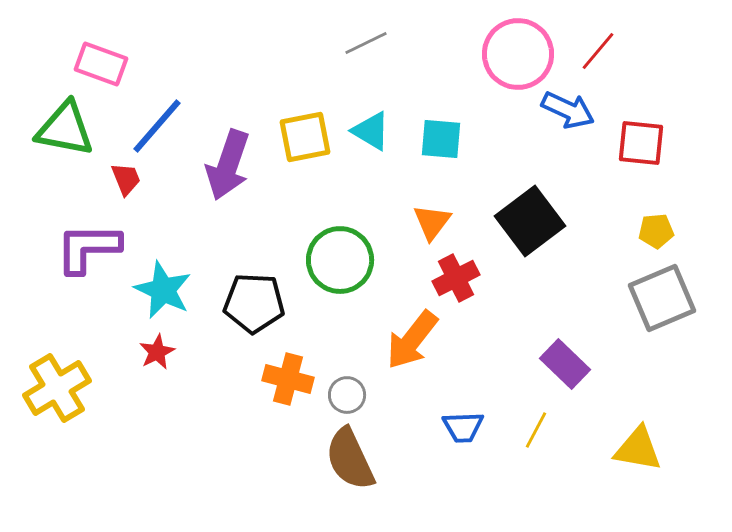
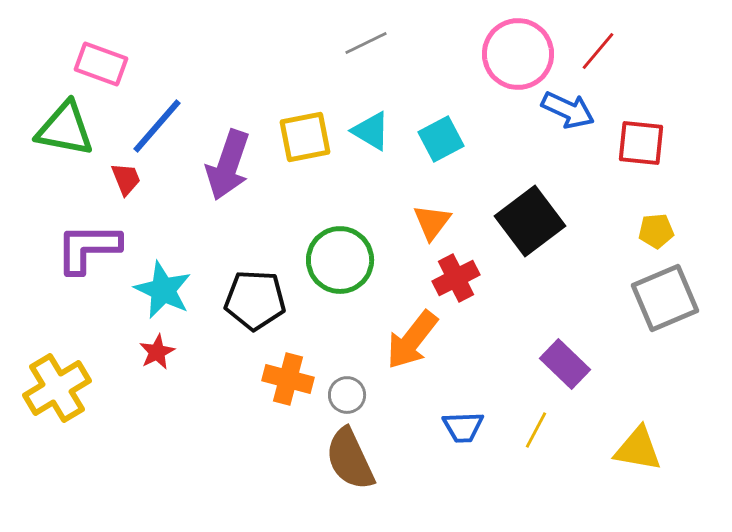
cyan square: rotated 33 degrees counterclockwise
gray square: moved 3 px right
black pentagon: moved 1 px right, 3 px up
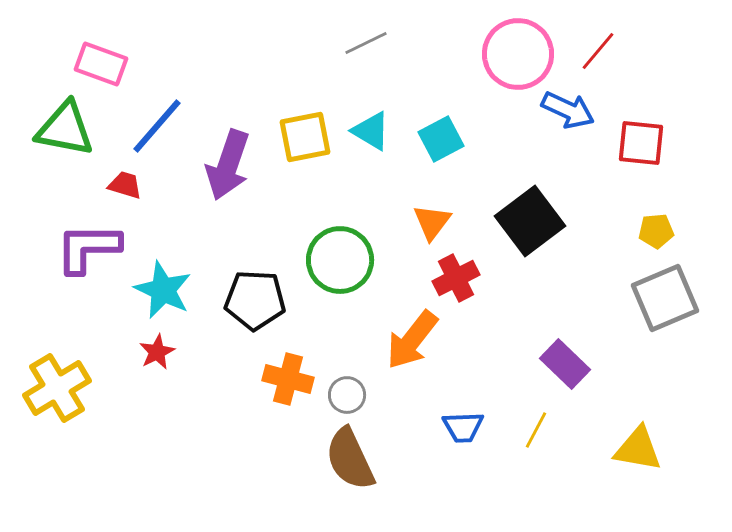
red trapezoid: moved 1 px left, 6 px down; rotated 51 degrees counterclockwise
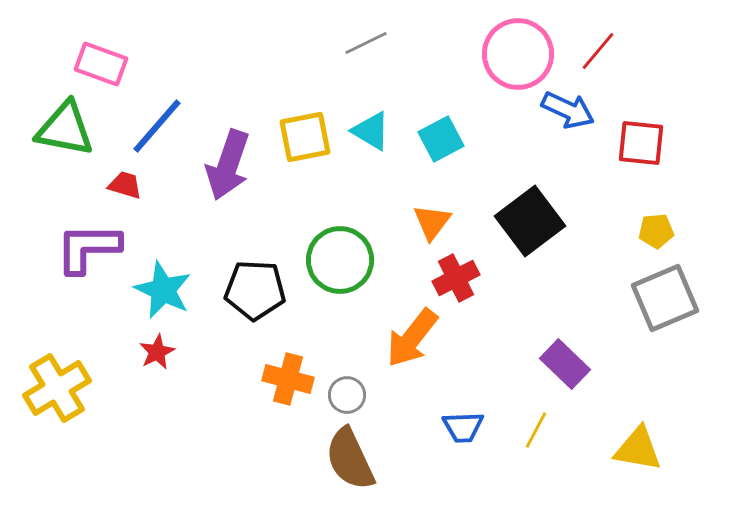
black pentagon: moved 10 px up
orange arrow: moved 2 px up
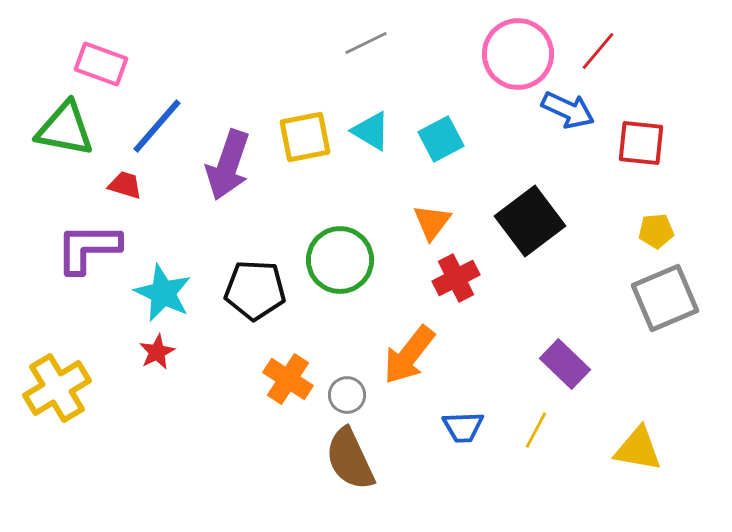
cyan star: moved 3 px down
orange arrow: moved 3 px left, 17 px down
orange cross: rotated 18 degrees clockwise
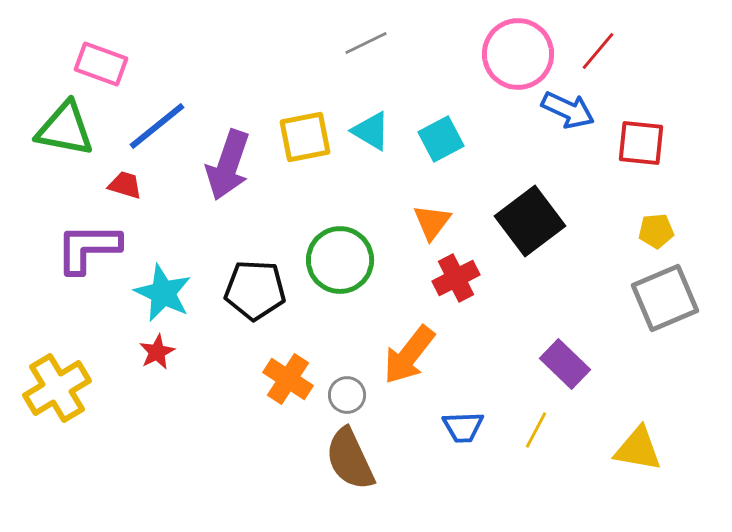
blue line: rotated 10 degrees clockwise
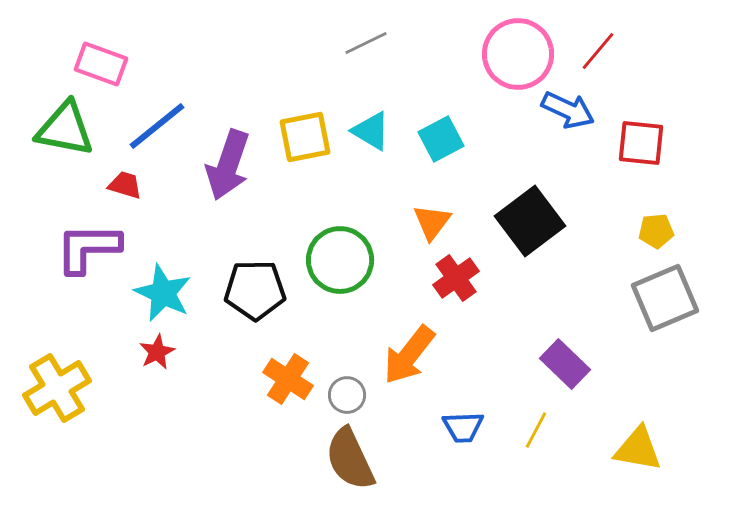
red cross: rotated 9 degrees counterclockwise
black pentagon: rotated 4 degrees counterclockwise
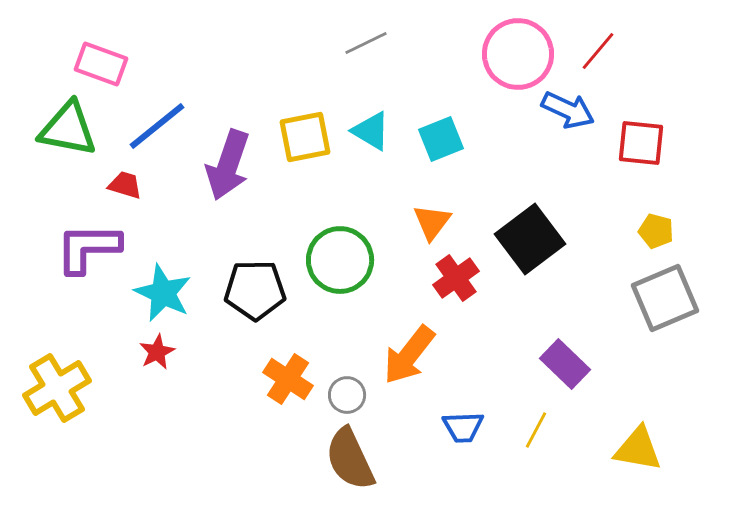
green triangle: moved 3 px right
cyan square: rotated 6 degrees clockwise
black square: moved 18 px down
yellow pentagon: rotated 20 degrees clockwise
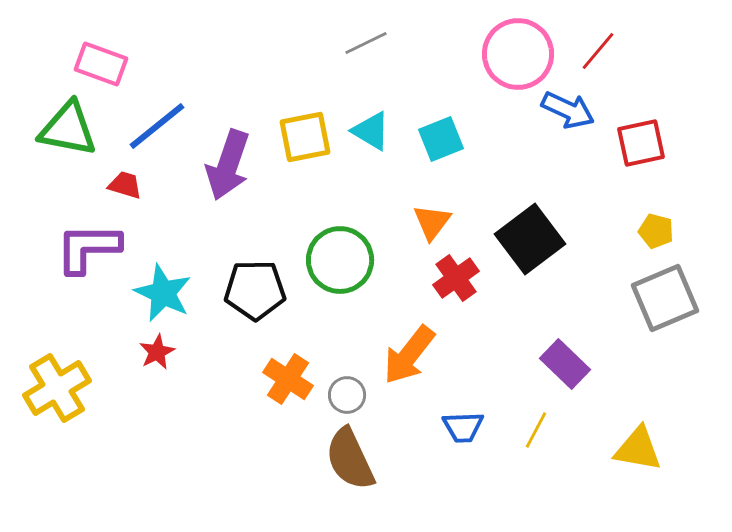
red square: rotated 18 degrees counterclockwise
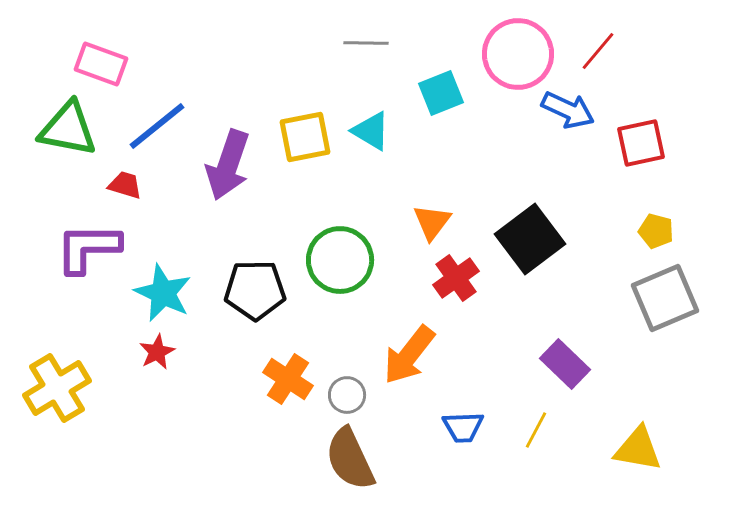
gray line: rotated 27 degrees clockwise
cyan square: moved 46 px up
